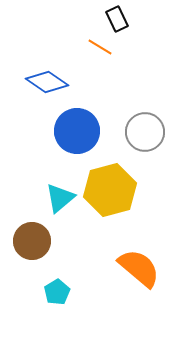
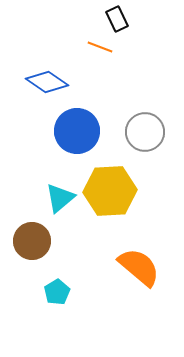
orange line: rotated 10 degrees counterclockwise
yellow hexagon: moved 1 px down; rotated 12 degrees clockwise
orange semicircle: moved 1 px up
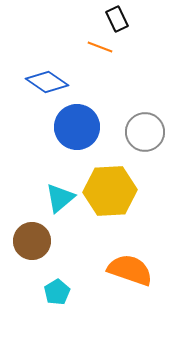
blue circle: moved 4 px up
orange semicircle: moved 9 px left, 3 px down; rotated 21 degrees counterclockwise
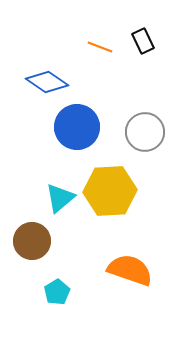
black rectangle: moved 26 px right, 22 px down
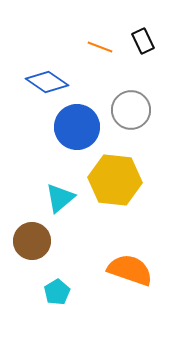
gray circle: moved 14 px left, 22 px up
yellow hexagon: moved 5 px right, 11 px up; rotated 9 degrees clockwise
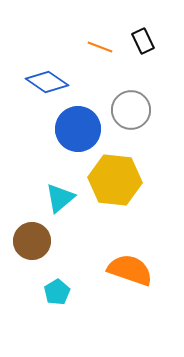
blue circle: moved 1 px right, 2 px down
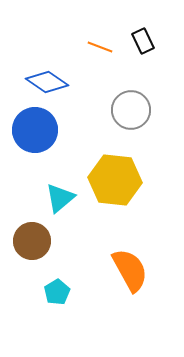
blue circle: moved 43 px left, 1 px down
orange semicircle: rotated 42 degrees clockwise
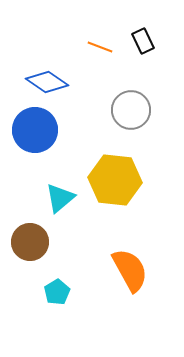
brown circle: moved 2 px left, 1 px down
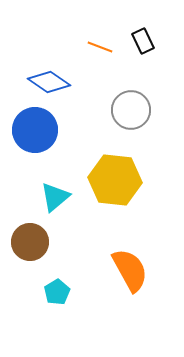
blue diamond: moved 2 px right
cyan triangle: moved 5 px left, 1 px up
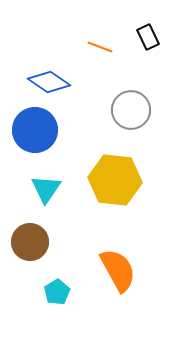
black rectangle: moved 5 px right, 4 px up
cyan triangle: moved 9 px left, 8 px up; rotated 16 degrees counterclockwise
orange semicircle: moved 12 px left
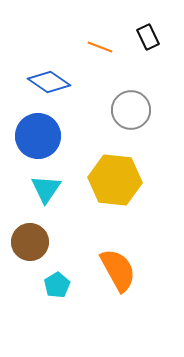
blue circle: moved 3 px right, 6 px down
cyan pentagon: moved 7 px up
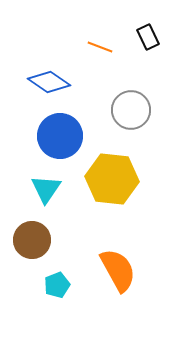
blue circle: moved 22 px right
yellow hexagon: moved 3 px left, 1 px up
brown circle: moved 2 px right, 2 px up
cyan pentagon: rotated 10 degrees clockwise
